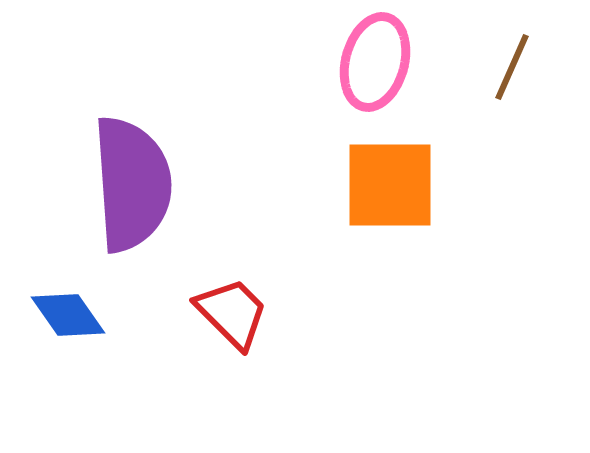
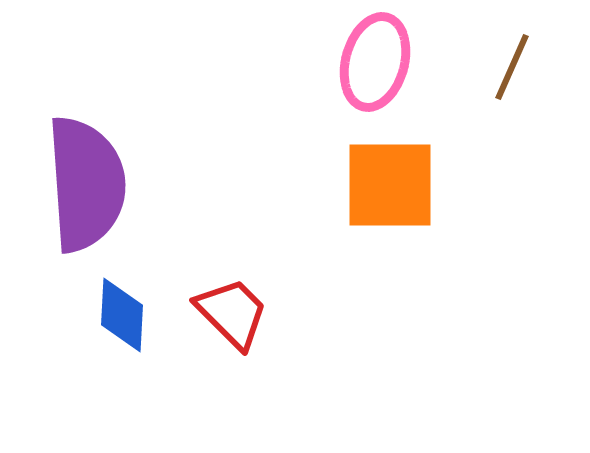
purple semicircle: moved 46 px left
blue diamond: moved 54 px right; rotated 38 degrees clockwise
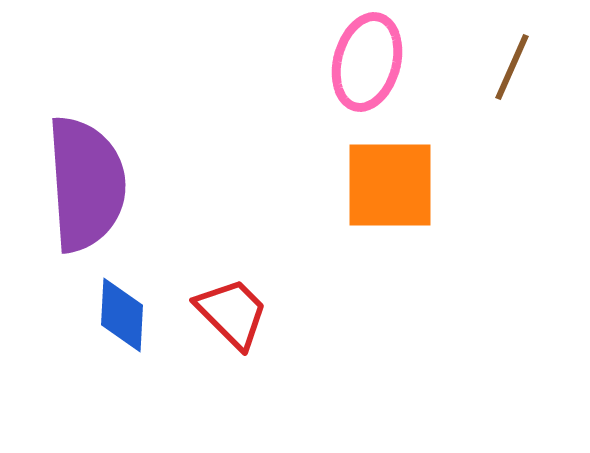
pink ellipse: moved 8 px left
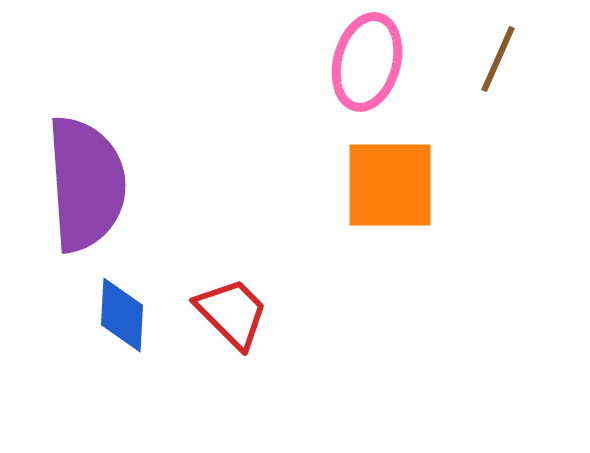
brown line: moved 14 px left, 8 px up
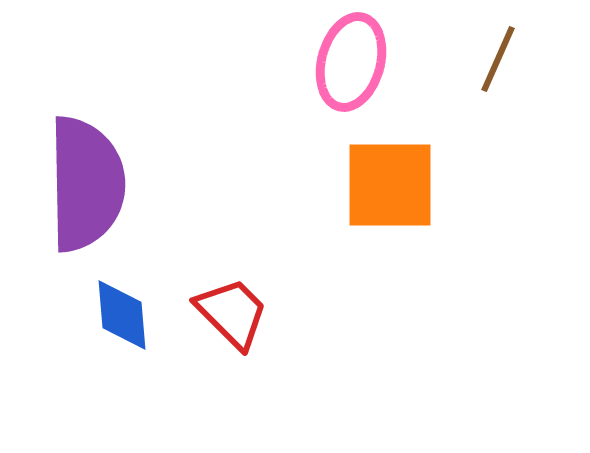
pink ellipse: moved 16 px left
purple semicircle: rotated 3 degrees clockwise
blue diamond: rotated 8 degrees counterclockwise
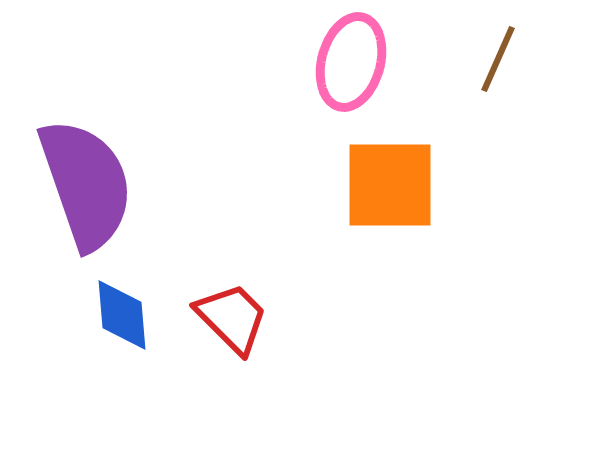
purple semicircle: rotated 18 degrees counterclockwise
red trapezoid: moved 5 px down
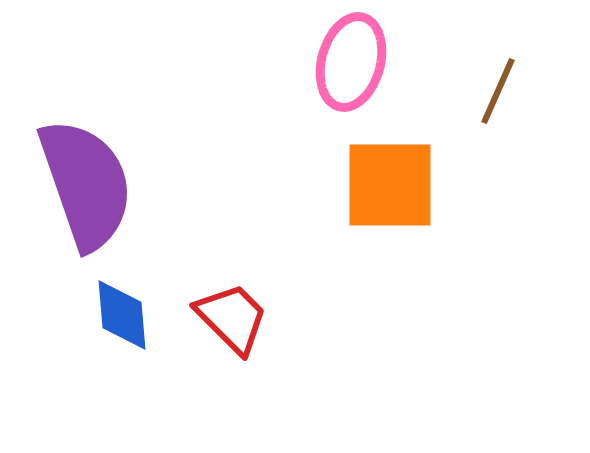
brown line: moved 32 px down
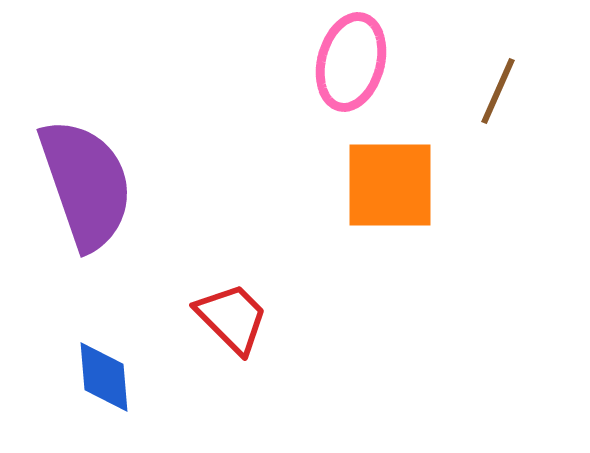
blue diamond: moved 18 px left, 62 px down
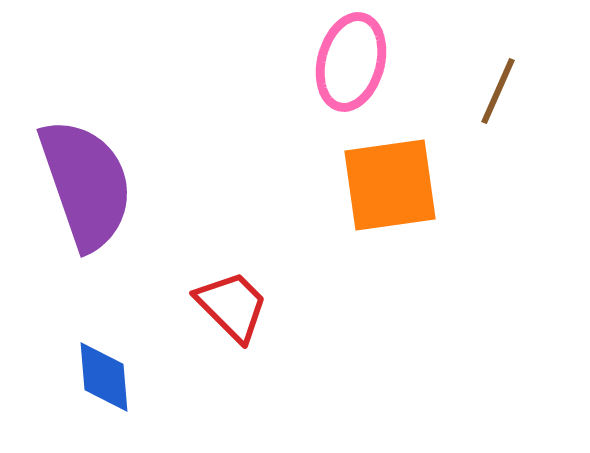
orange square: rotated 8 degrees counterclockwise
red trapezoid: moved 12 px up
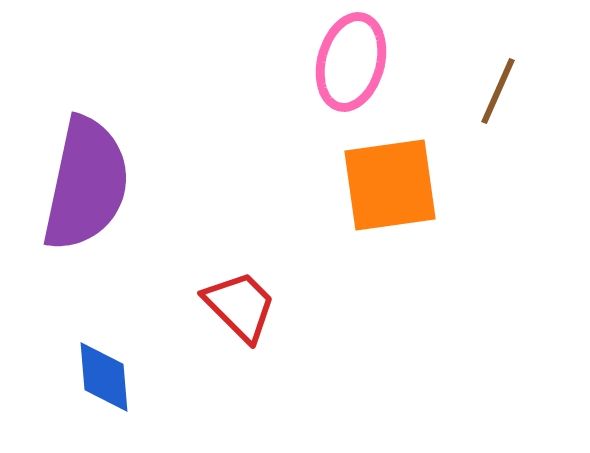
purple semicircle: rotated 31 degrees clockwise
red trapezoid: moved 8 px right
